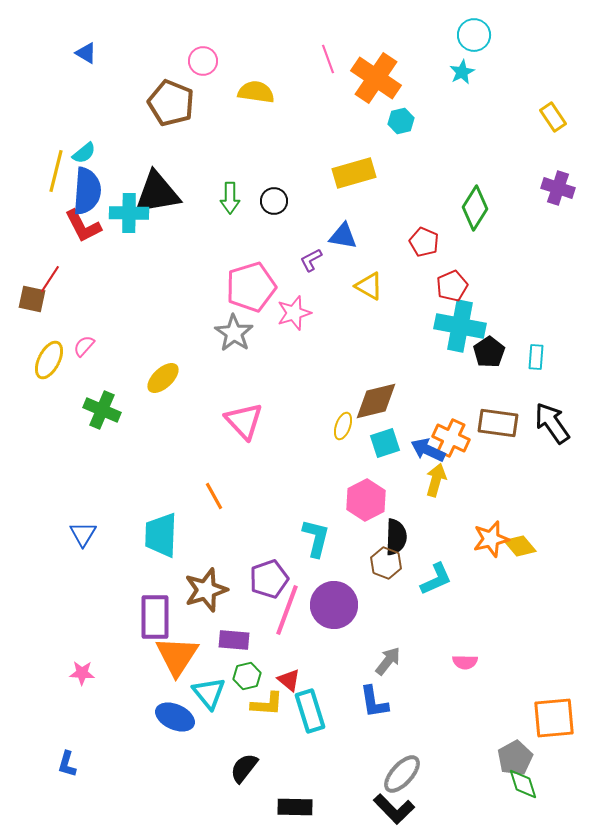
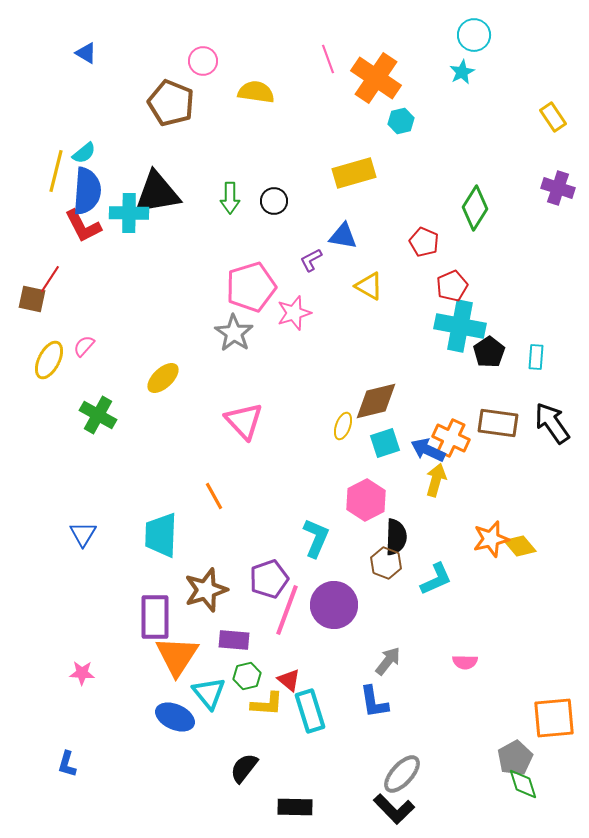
green cross at (102, 410): moved 4 px left, 5 px down; rotated 6 degrees clockwise
cyan L-shape at (316, 538): rotated 9 degrees clockwise
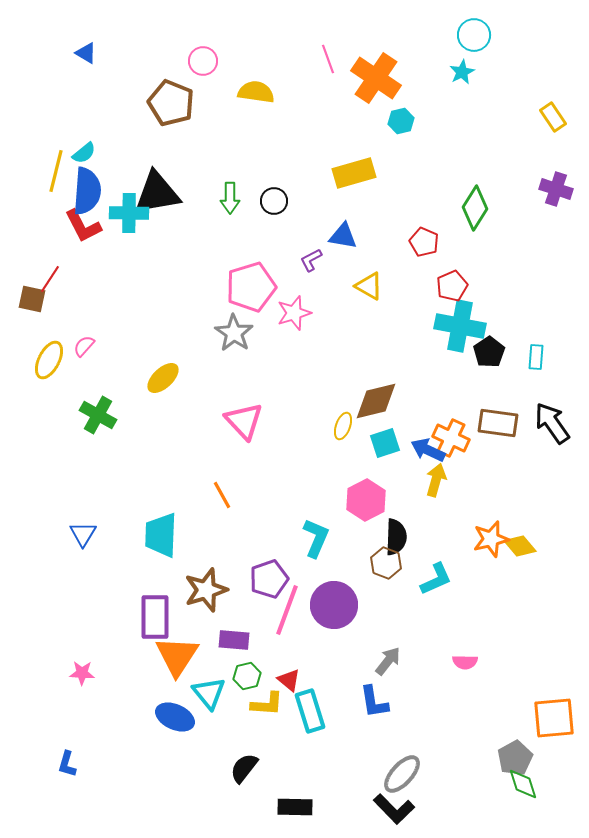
purple cross at (558, 188): moved 2 px left, 1 px down
orange line at (214, 496): moved 8 px right, 1 px up
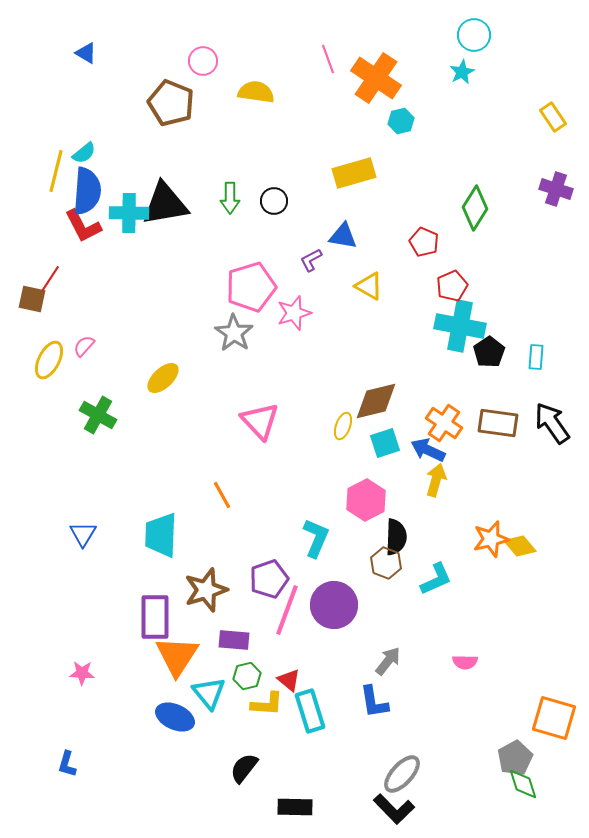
black triangle at (157, 193): moved 8 px right, 11 px down
pink triangle at (244, 421): moved 16 px right
orange cross at (451, 438): moved 7 px left, 15 px up; rotated 9 degrees clockwise
orange square at (554, 718): rotated 21 degrees clockwise
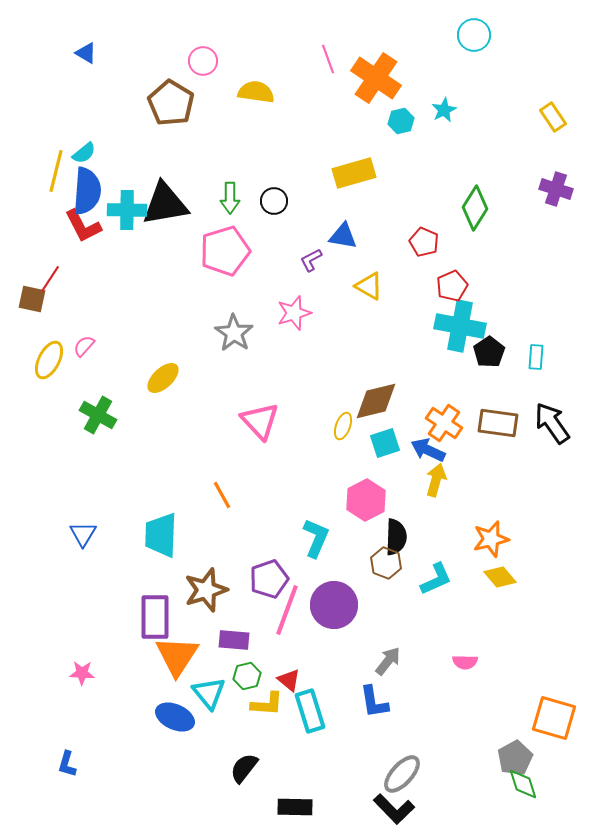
cyan star at (462, 72): moved 18 px left, 38 px down
brown pentagon at (171, 103): rotated 9 degrees clockwise
cyan cross at (129, 213): moved 2 px left, 3 px up
pink pentagon at (251, 287): moved 26 px left, 36 px up
yellow diamond at (520, 546): moved 20 px left, 31 px down
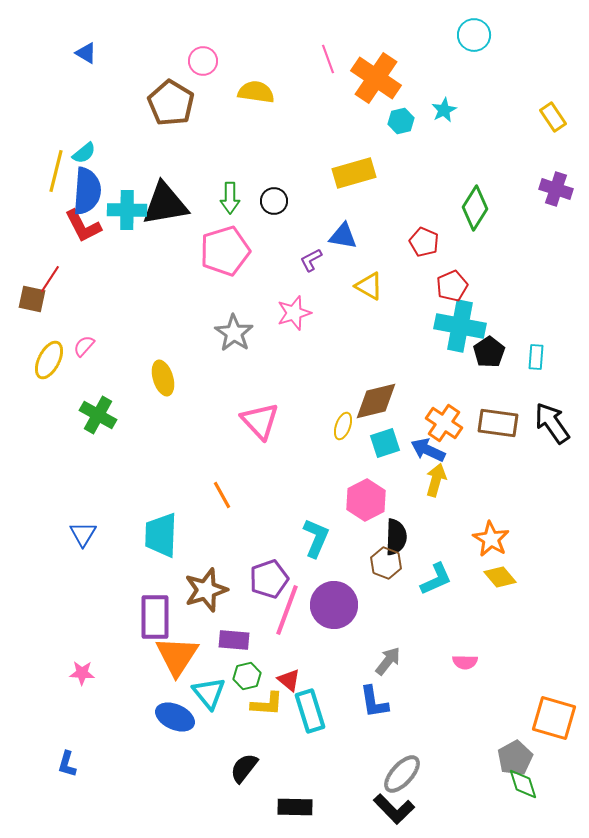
yellow ellipse at (163, 378): rotated 64 degrees counterclockwise
orange star at (491, 539): rotated 27 degrees counterclockwise
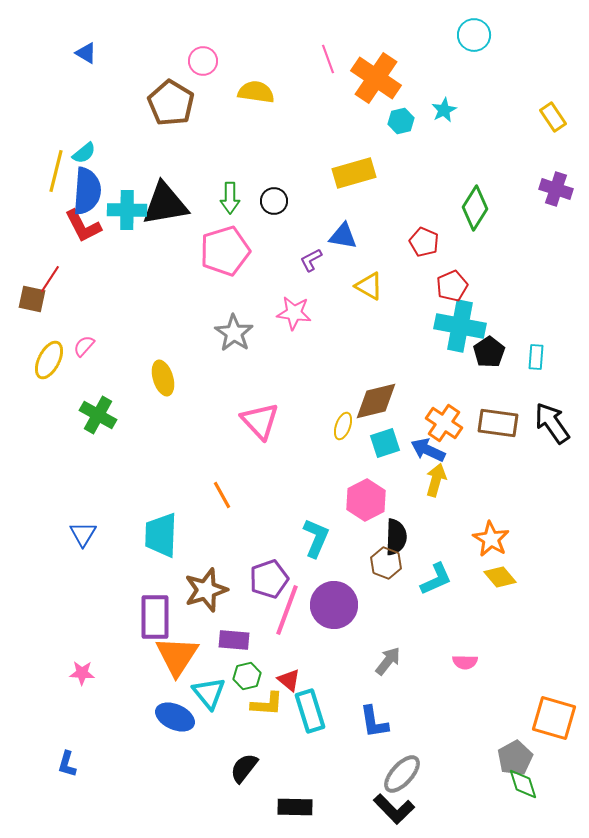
pink star at (294, 313): rotated 24 degrees clockwise
blue L-shape at (374, 702): moved 20 px down
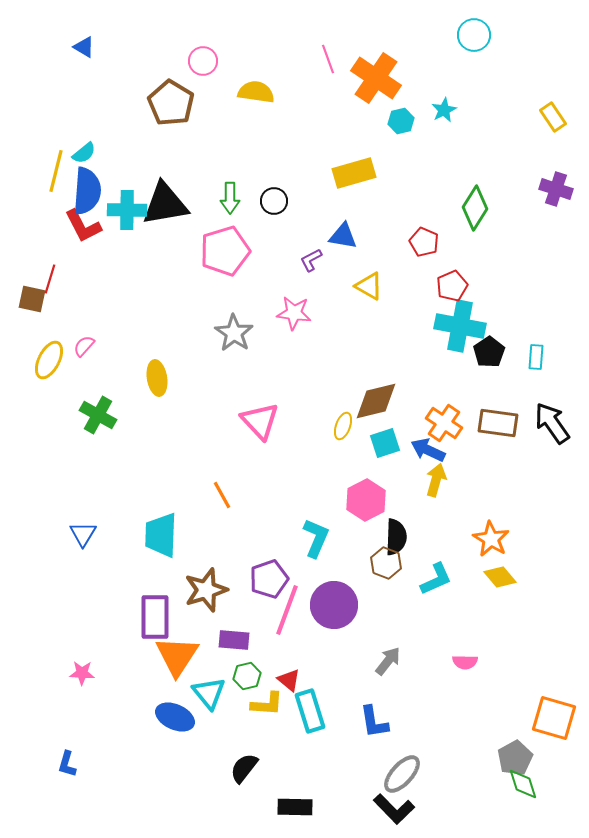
blue triangle at (86, 53): moved 2 px left, 6 px up
red line at (50, 279): rotated 16 degrees counterclockwise
yellow ellipse at (163, 378): moved 6 px left; rotated 8 degrees clockwise
